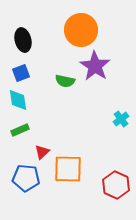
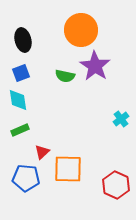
green semicircle: moved 5 px up
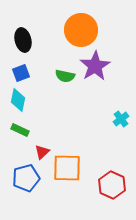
purple star: rotated 8 degrees clockwise
cyan diamond: rotated 20 degrees clockwise
green rectangle: rotated 48 degrees clockwise
orange square: moved 1 px left, 1 px up
blue pentagon: rotated 20 degrees counterclockwise
red hexagon: moved 4 px left
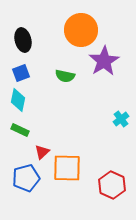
purple star: moved 9 px right, 5 px up
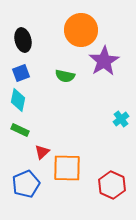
blue pentagon: moved 6 px down; rotated 8 degrees counterclockwise
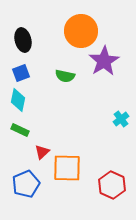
orange circle: moved 1 px down
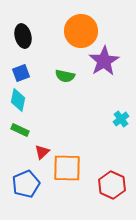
black ellipse: moved 4 px up
